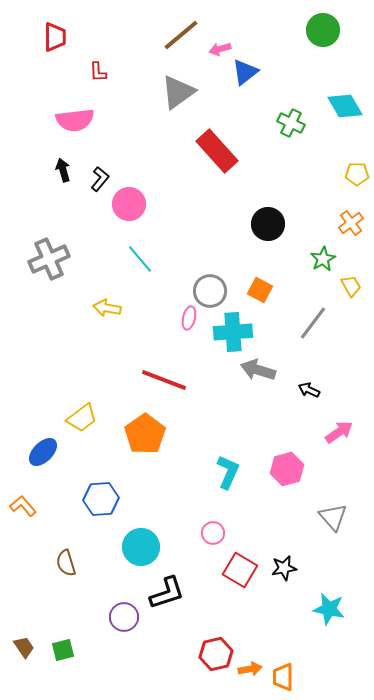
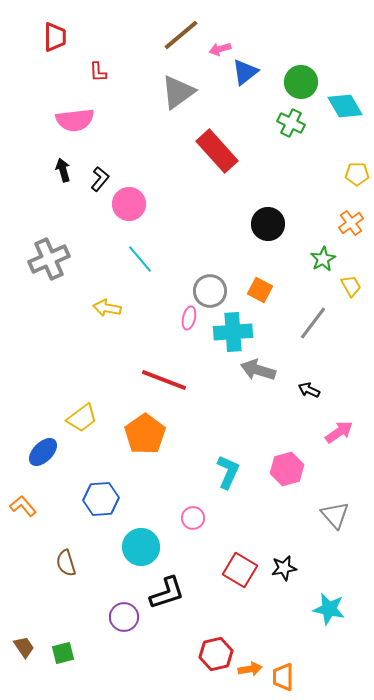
green circle at (323, 30): moved 22 px left, 52 px down
gray triangle at (333, 517): moved 2 px right, 2 px up
pink circle at (213, 533): moved 20 px left, 15 px up
green square at (63, 650): moved 3 px down
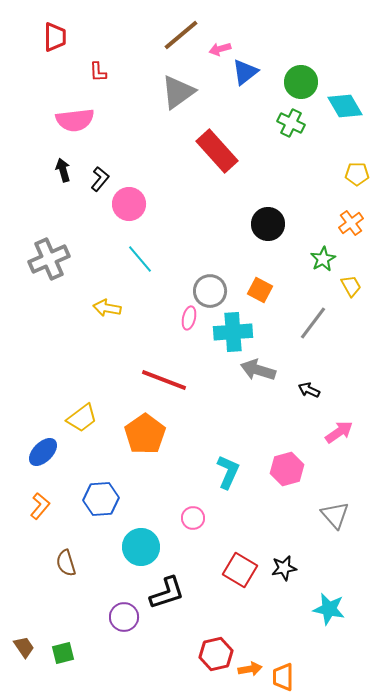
orange L-shape at (23, 506): moved 17 px right; rotated 80 degrees clockwise
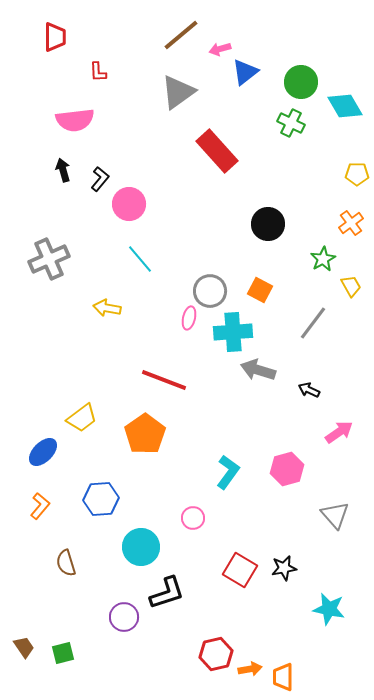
cyan L-shape at (228, 472): rotated 12 degrees clockwise
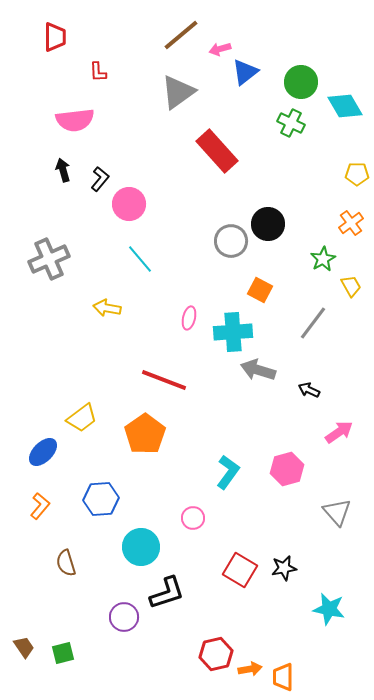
gray circle at (210, 291): moved 21 px right, 50 px up
gray triangle at (335, 515): moved 2 px right, 3 px up
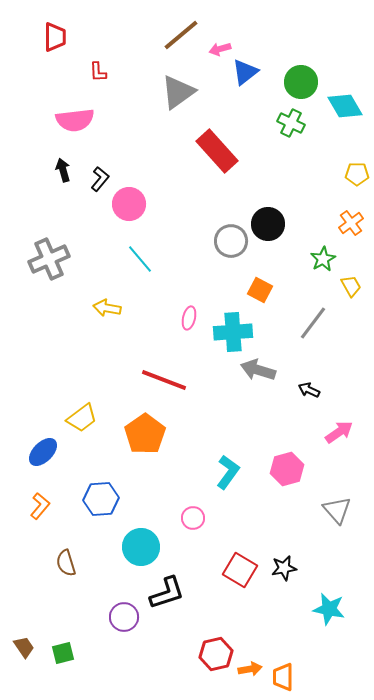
gray triangle at (337, 512): moved 2 px up
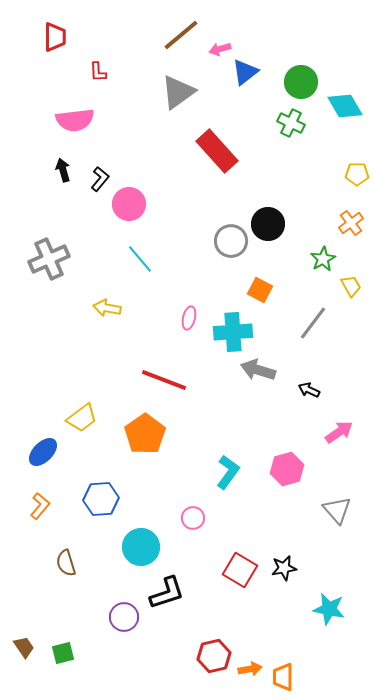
red hexagon at (216, 654): moved 2 px left, 2 px down
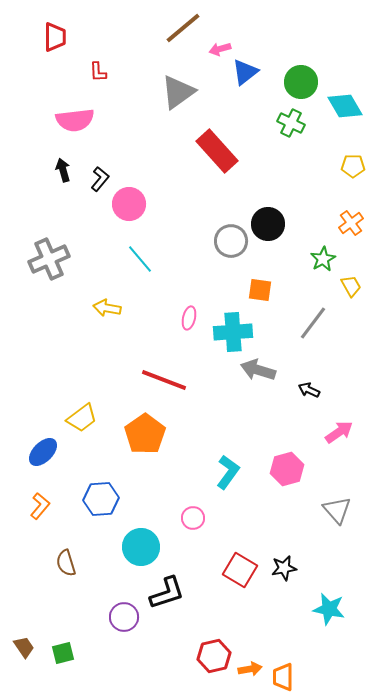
brown line at (181, 35): moved 2 px right, 7 px up
yellow pentagon at (357, 174): moved 4 px left, 8 px up
orange square at (260, 290): rotated 20 degrees counterclockwise
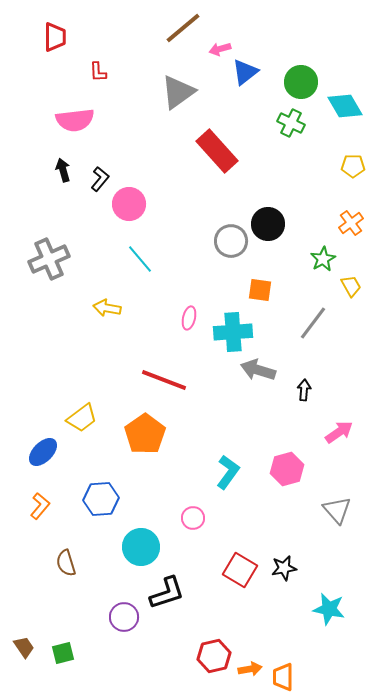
black arrow at (309, 390): moved 5 px left; rotated 70 degrees clockwise
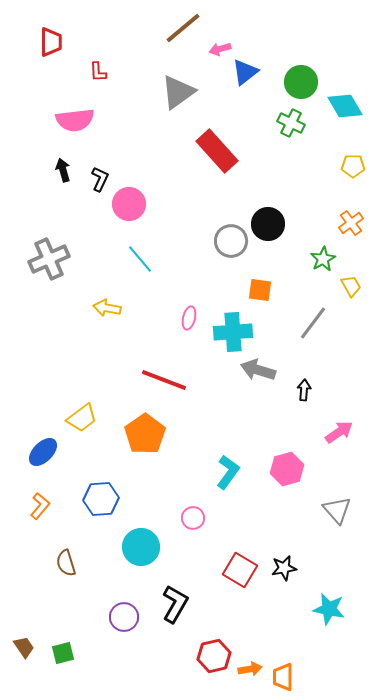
red trapezoid at (55, 37): moved 4 px left, 5 px down
black L-shape at (100, 179): rotated 15 degrees counterclockwise
black L-shape at (167, 593): moved 8 px right, 11 px down; rotated 42 degrees counterclockwise
